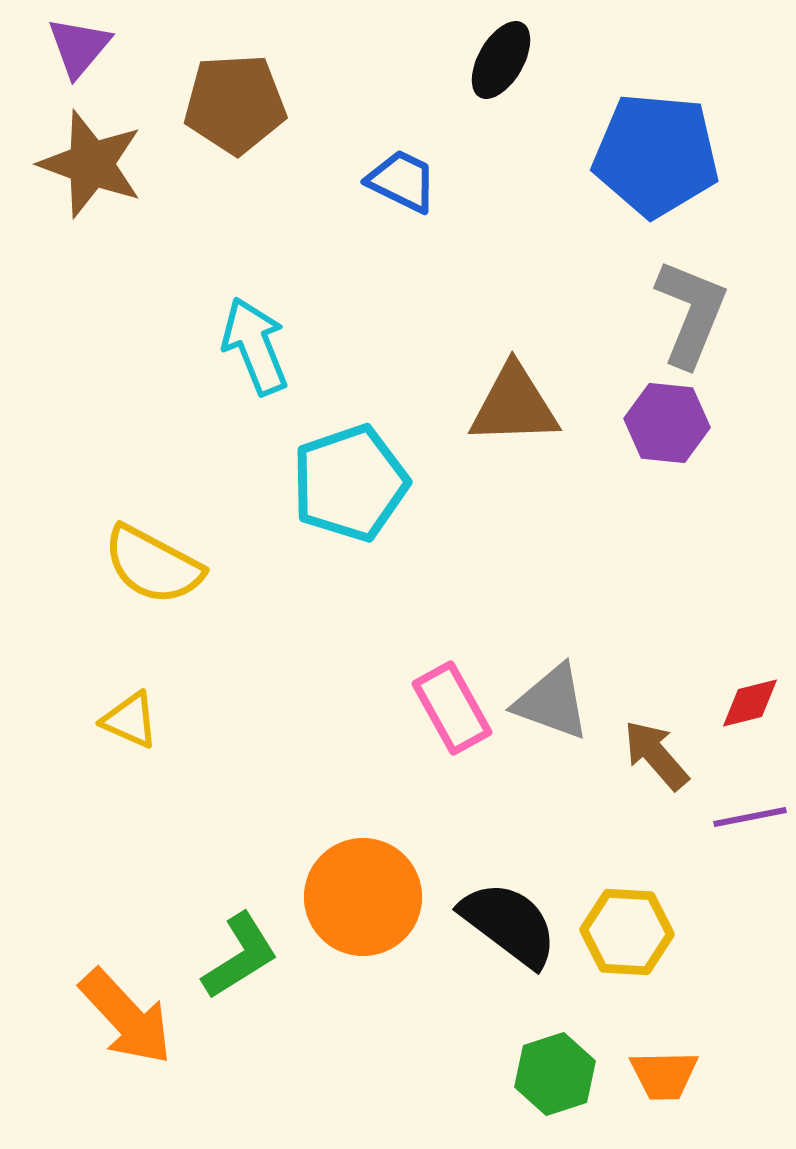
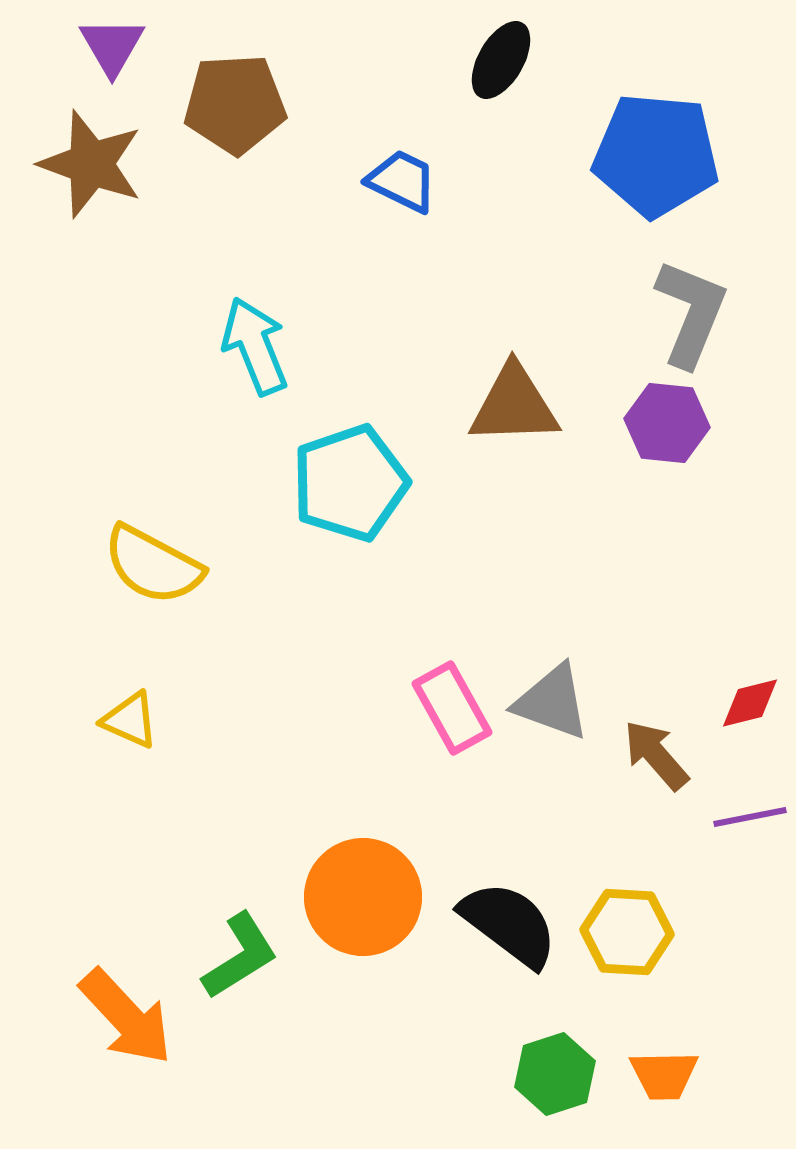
purple triangle: moved 33 px right, 1 px up; rotated 10 degrees counterclockwise
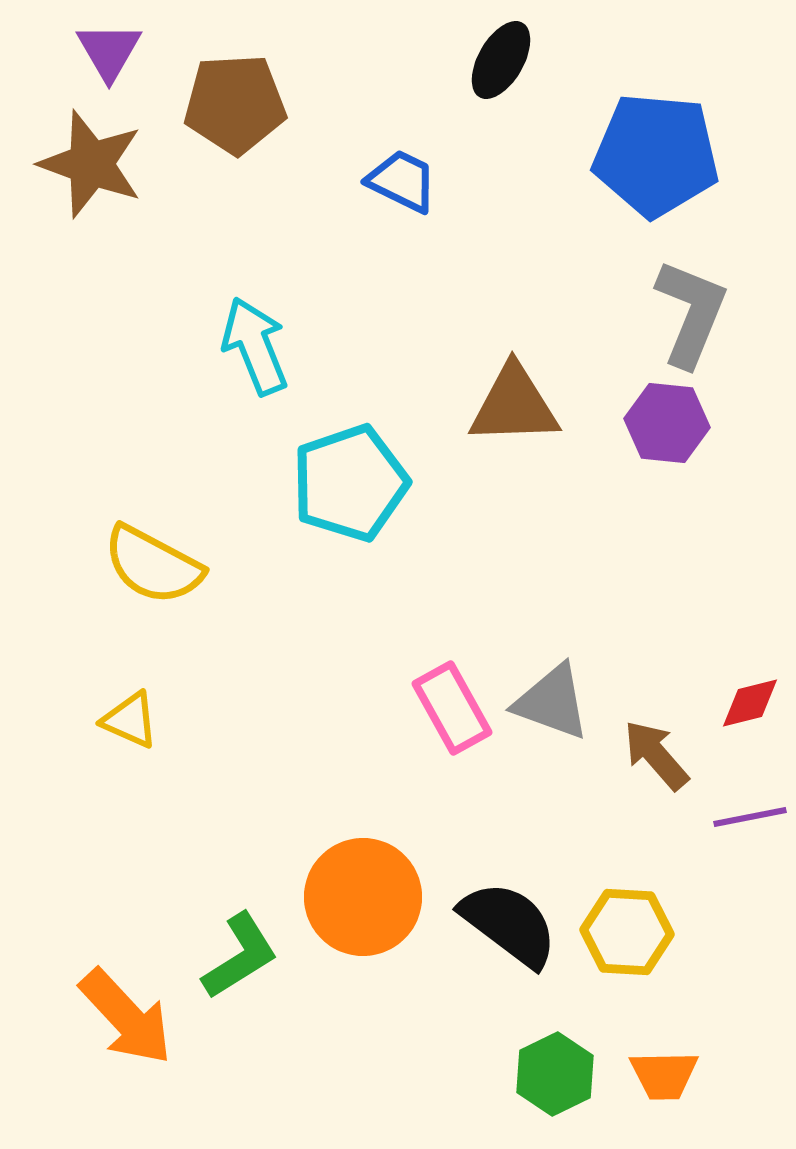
purple triangle: moved 3 px left, 5 px down
green hexagon: rotated 8 degrees counterclockwise
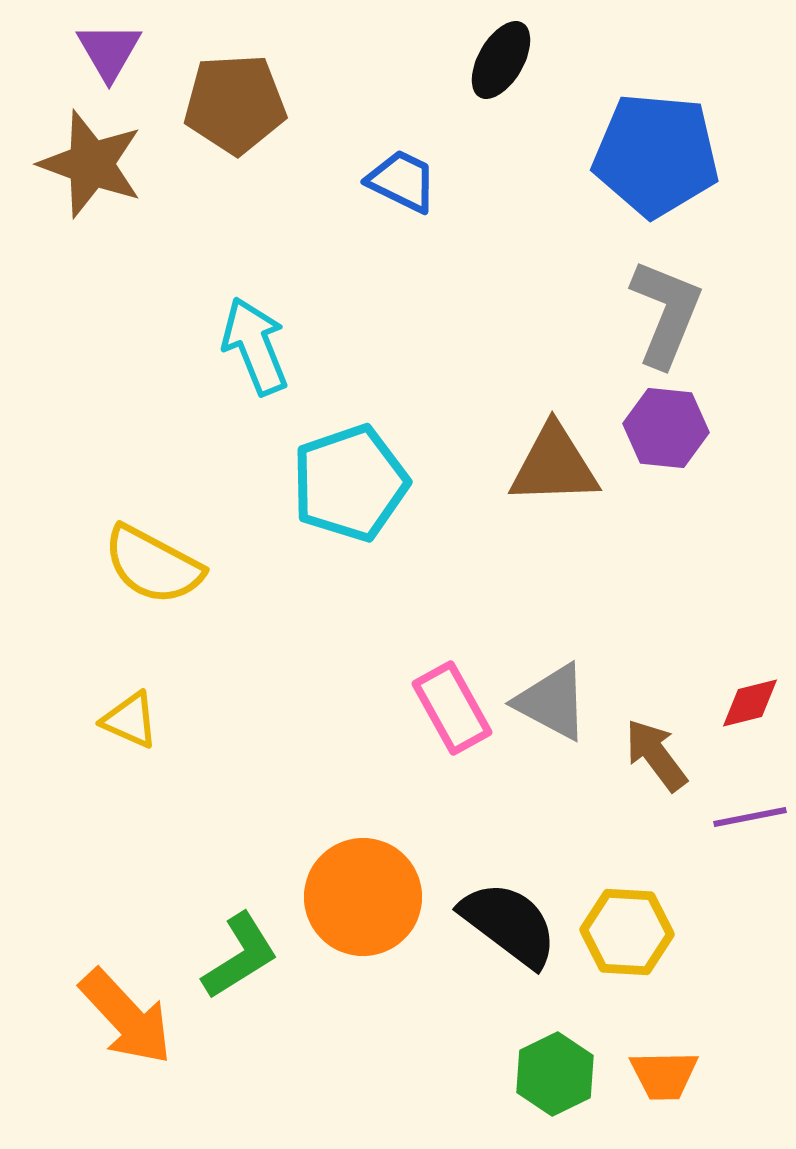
gray L-shape: moved 25 px left
brown triangle: moved 40 px right, 60 px down
purple hexagon: moved 1 px left, 5 px down
gray triangle: rotated 8 degrees clockwise
brown arrow: rotated 4 degrees clockwise
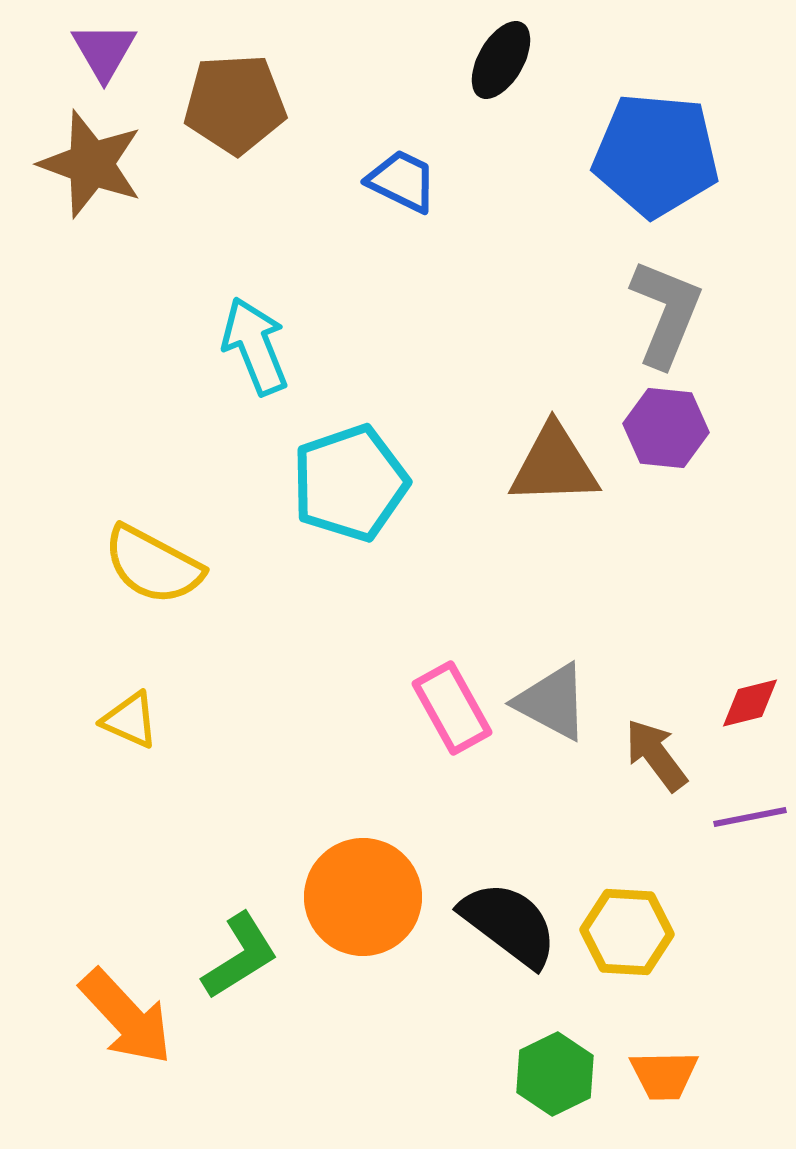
purple triangle: moved 5 px left
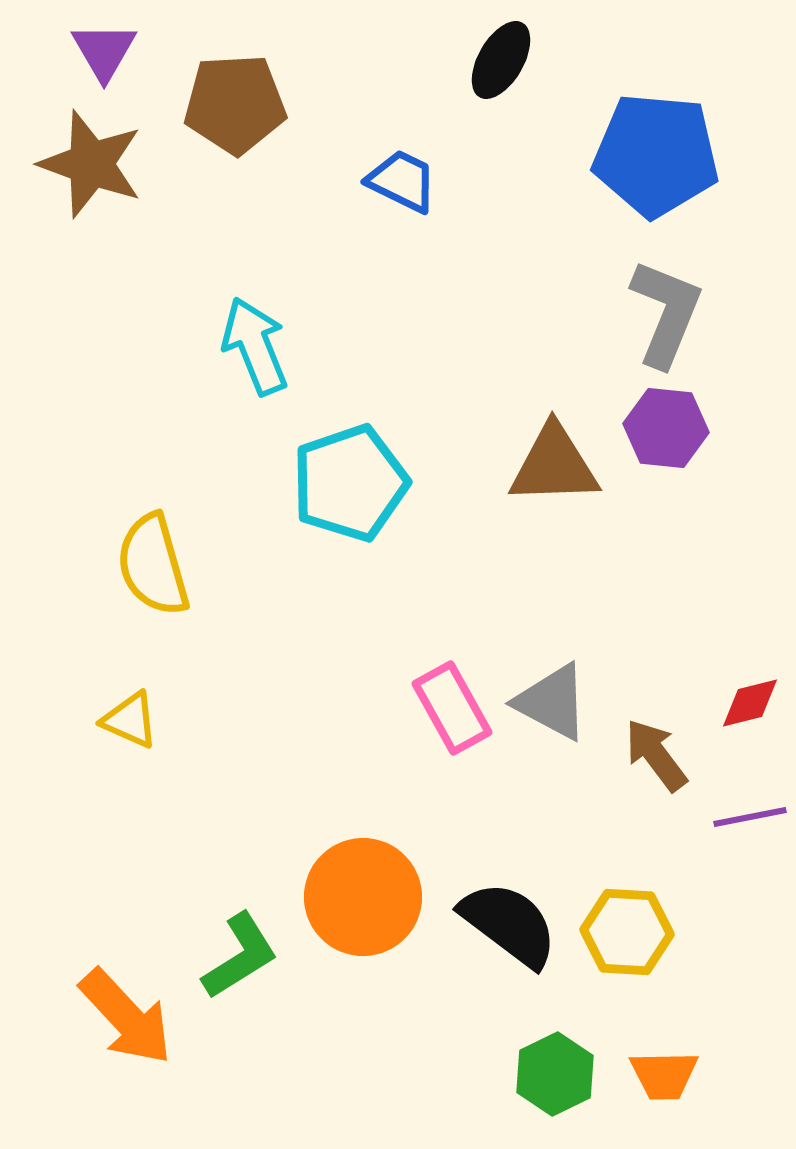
yellow semicircle: rotated 46 degrees clockwise
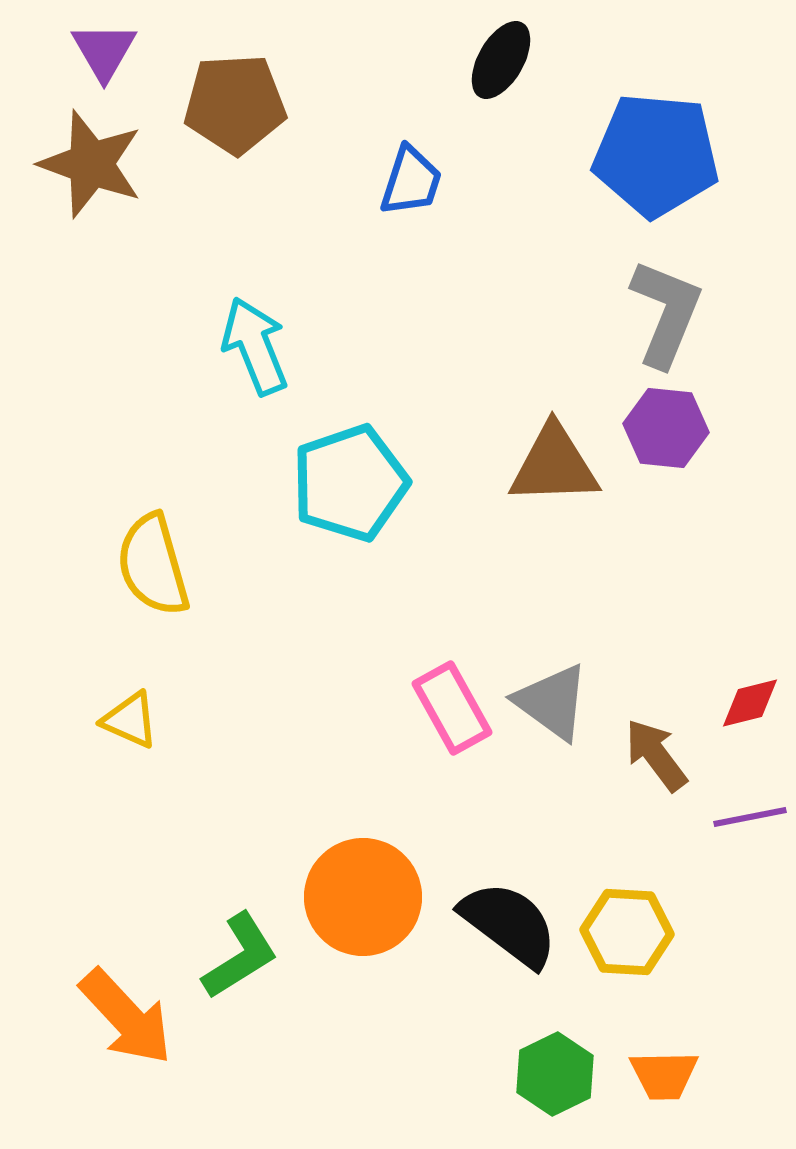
blue trapezoid: moved 9 px right; rotated 82 degrees clockwise
gray triangle: rotated 8 degrees clockwise
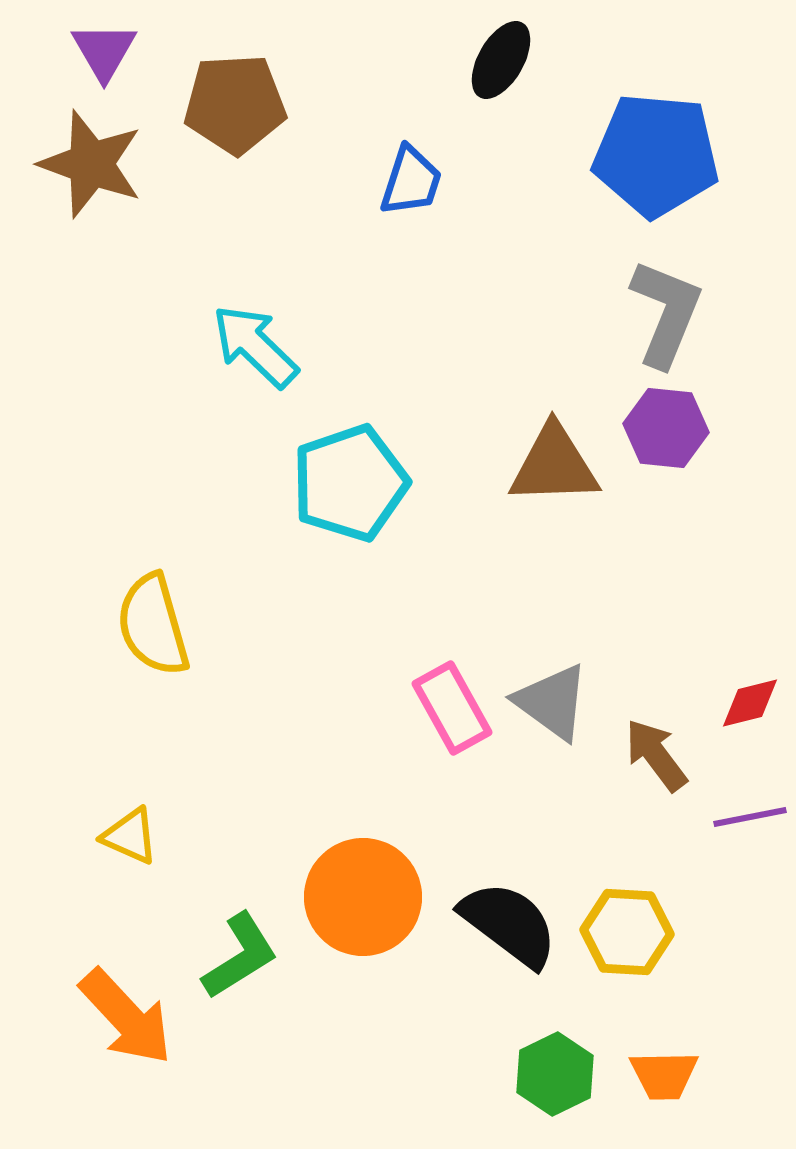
cyan arrow: rotated 24 degrees counterclockwise
yellow semicircle: moved 60 px down
yellow triangle: moved 116 px down
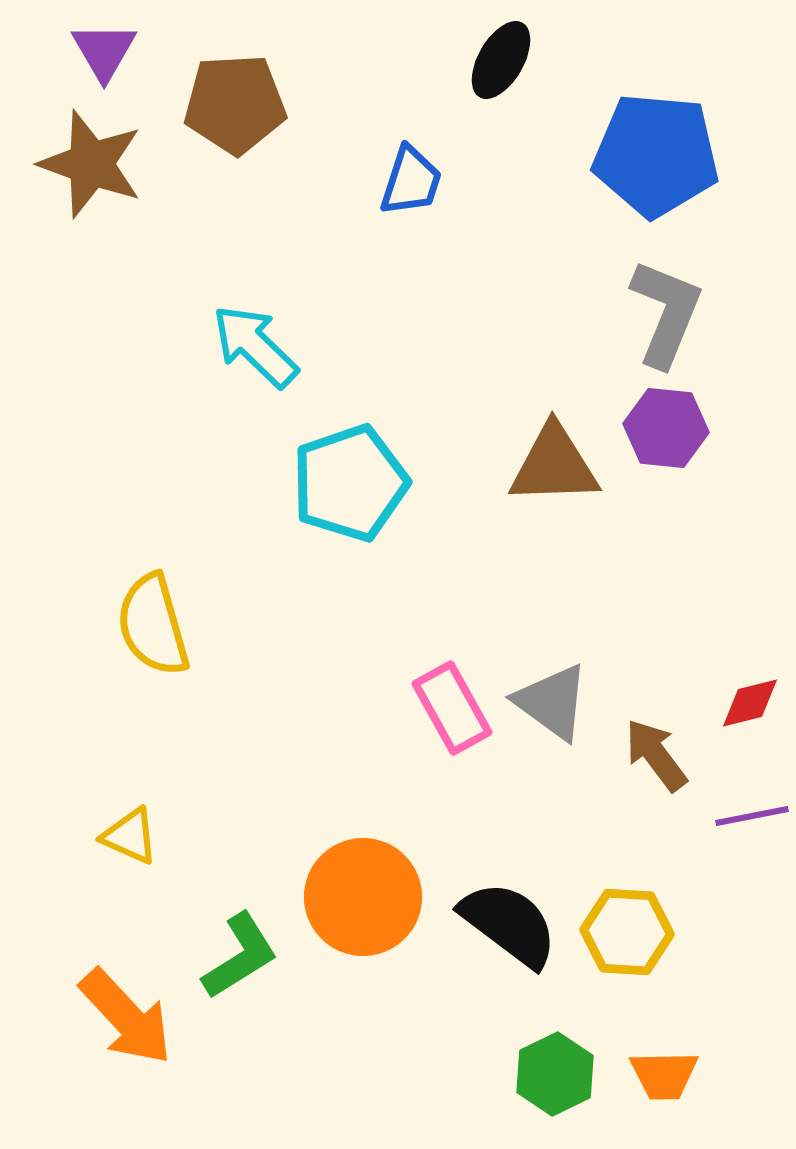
purple line: moved 2 px right, 1 px up
